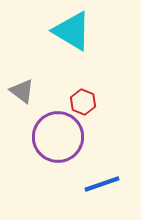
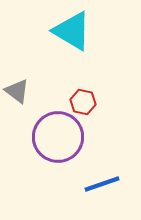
gray triangle: moved 5 px left
red hexagon: rotated 10 degrees counterclockwise
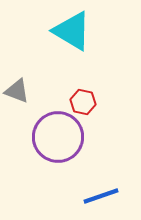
gray triangle: rotated 16 degrees counterclockwise
blue line: moved 1 px left, 12 px down
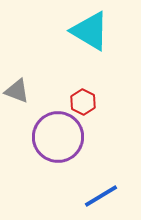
cyan triangle: moved 18 px right
red hexagon: rotated 15 degrees clockwise
blue line: rotated 12 degrees counterclockwise
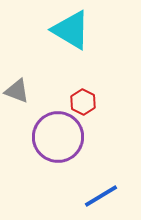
cyan triangle: moved 19 px left, 1 px up
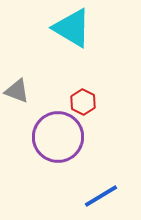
cyan triangle: moved 1 px right, 2 px up
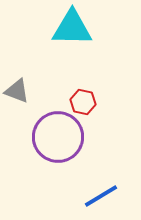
cyan triangle: rotated 30 degrees counterclockwise
red hexagon: rotated 15 degrees counterclockwise
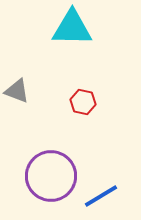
purple circle: moved 7 px left, 39 px down
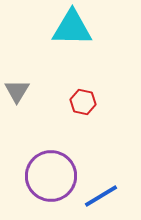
gray triangle: rotated 40 degrees clockwise
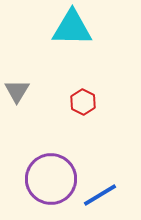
red hexagon: rotated 15 degrees clockwise
purple circle: moved 3 px down
blue line: moved 1 px left, 1 px up
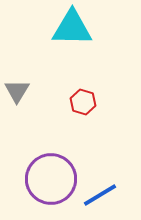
red hexagon: rotated 10 degrees counterclockwise
